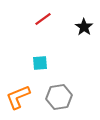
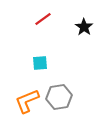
orange L-shape: moved 9 px right, 4 px down
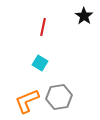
red line: moved 8 px down; rotated 42 degrees counterclockwise
black star: moved 11 px up
cyan square: rotated 35 degrees clockwise
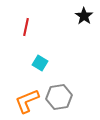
red line: moved 17 px left
